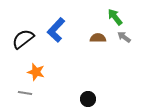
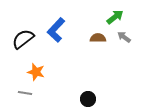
green arrow: rotated 90 degrees clockwise
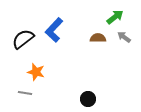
blue L-shape: moved 2 px left
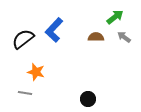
brown semicircle: moved 2 px left, 1 px up
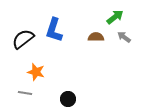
blue L-shape: rotated 25 degrees counterclockwise
black circle: moved 20 px left
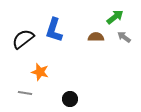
orange star: moved 4 px right
black circle: moved 2 px right
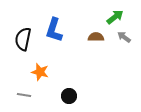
black semicircle: rotated 40 degrees counterclockwise
gray line: moved 1 px left, 2 px down
black circle: moved 1 px left, 3 px up
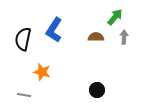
green arrow: rotated 12 degrees counterclockwise
blue L-shape: rotated 15 degrees clockwise
gray arrow: rotated 56 degrees clockwise
orange star: moved 2 px right
black circle: moved 28 px right, 6 px up
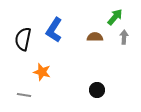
brown semicircle: moved 1 px left
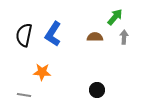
blue L-shape: moved 1 px left, 4 px down
black semicircle: moved 1 px right, 4 px up
orange star: rotated 12 degrees counterclockwise
